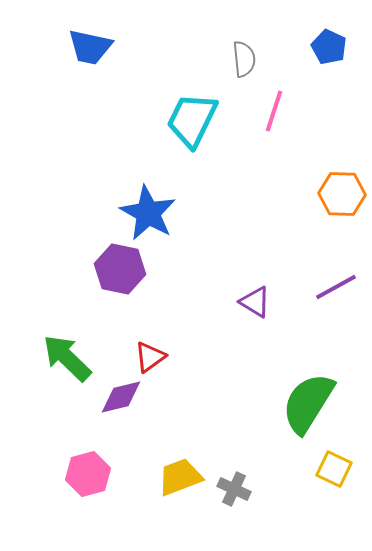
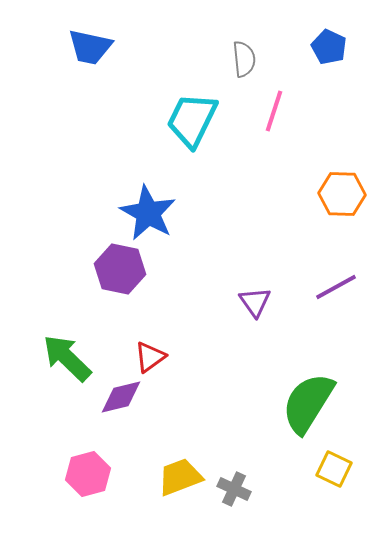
purple triangle: rotated 24 degrees clockwise
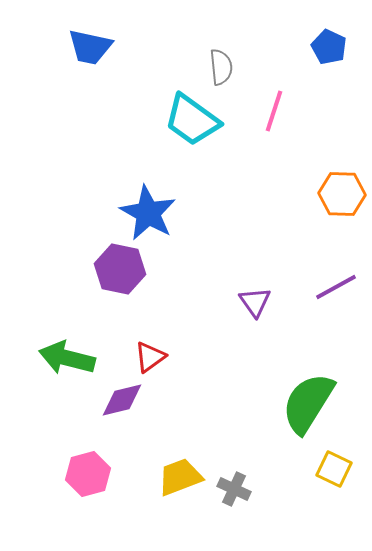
gray semicircle: moved 23 px left, 8 px down
cyan trapezoid: rotated 80 degrees counterclockwise
green arrow: rotated 30 degrees counterclockwise
purple diamond: moved 1 px right, 3 px down
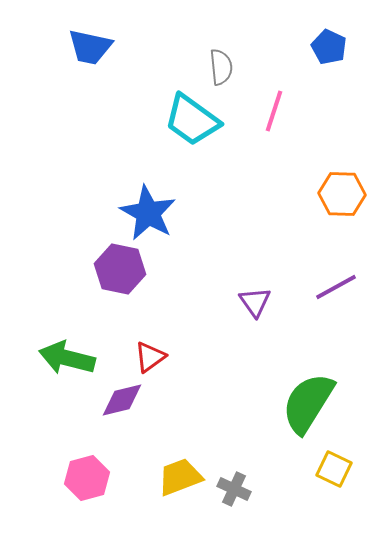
pink hexagon: moved 1 px left, 4 px down
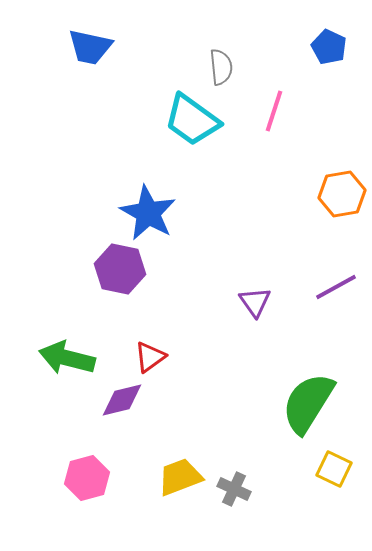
orange hexagon: rotated 12 degrees counterclockwise
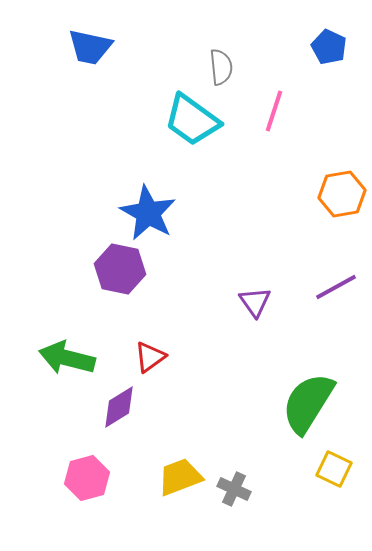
purple diamond: moved 3 px left, 7 px down; rotated 18 degrees counterclockwise
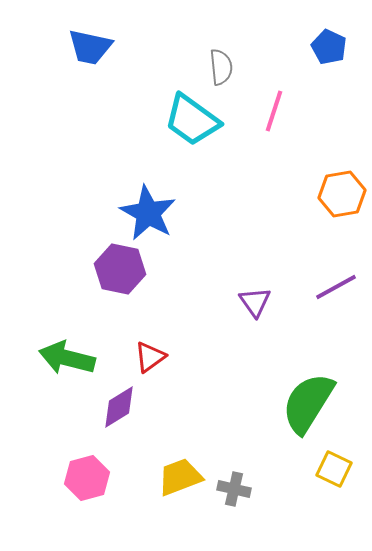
gray cross: rotated 12 degrees counterclockwise
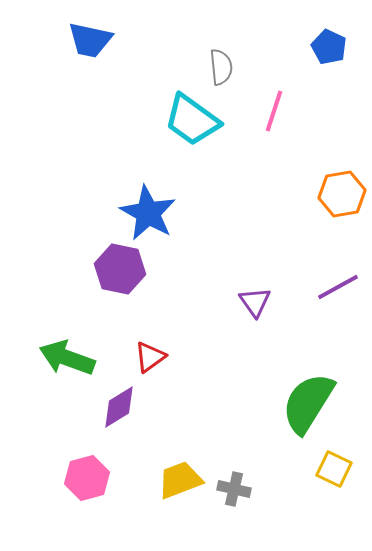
blue trapezoid: moved 7 px up
purple line: moved 2 px right
green arrow: rotated 6 degrees clockwise
yellow trapezoid: moved 3 px down
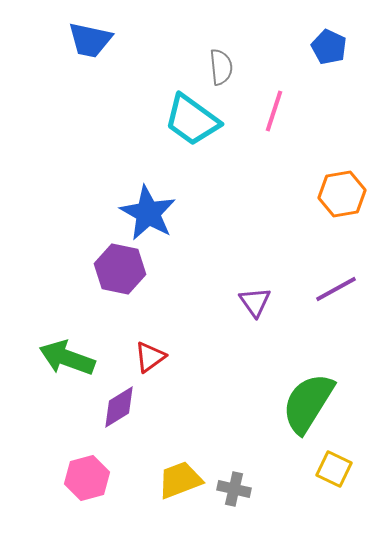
purple line: moved 2 px left, 2 px down
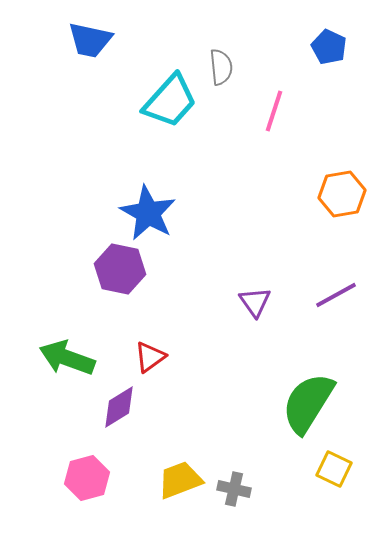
cyan trapezoid: moved 22 px left, 19 px up; rotated 84 degrees counterclockwise
purple line: moved 6 px down
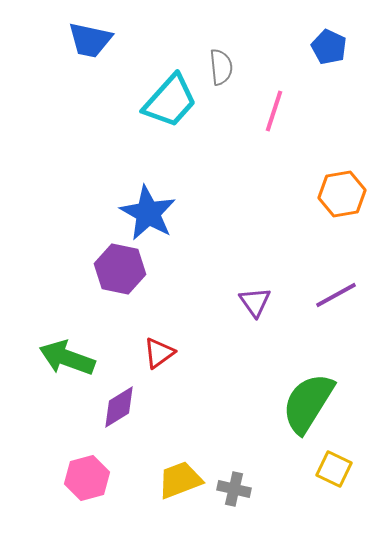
red triangle: moved 9 px right, 4 px up
